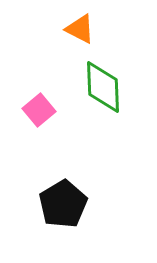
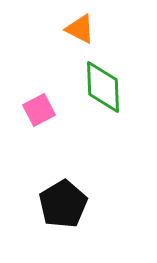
pink square: rotated 12 degrees clockwise
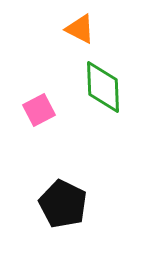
black pentagon: rotated 15 degrees counterclockwise
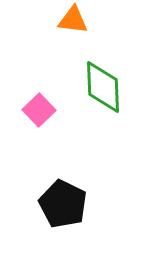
orange triangle: moved 7 px left, 9 px up; rotated 20 degrees counterclockwise
pink square: rotated 16 degrees counterclockwise
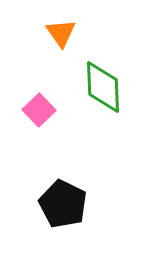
orange triangle: moved 12 px left, 13 px down; rotated 48 degrees clockwise
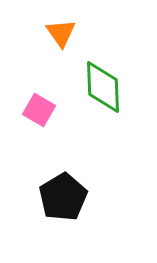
pink square: rotated 16 degrees counterclockwise
black pentagon: moved 7 px up; rotated 15 degrees clockwise
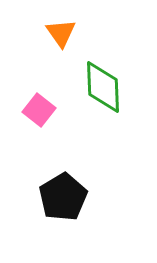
pink square: rotated 8 degrees clockwise
